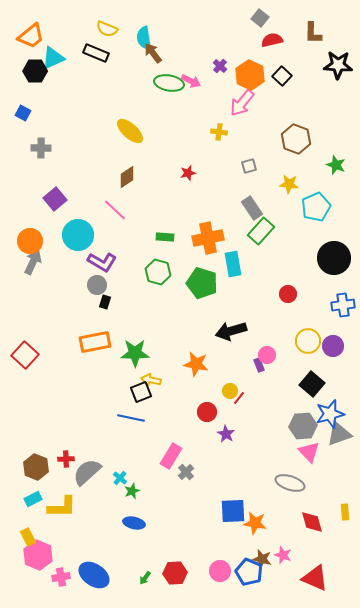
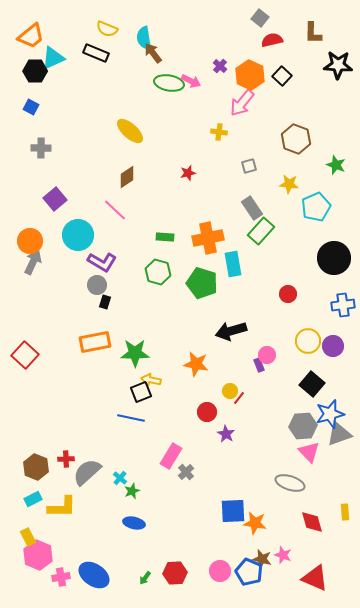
blue square at (23, 113): moved 8 px right, 6 px up
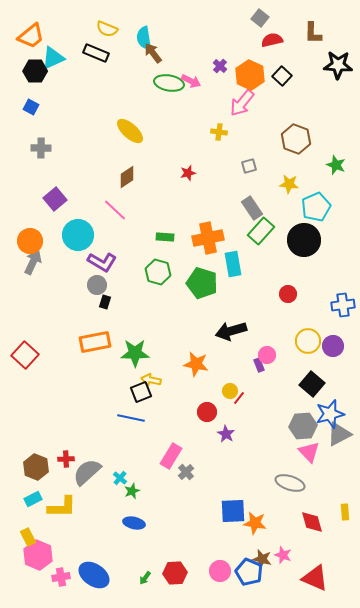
black circle at (334, 258): moved 30 px left, 18 px up
gray triangle at (339, 434): rotated 8 degrees counterclockwise
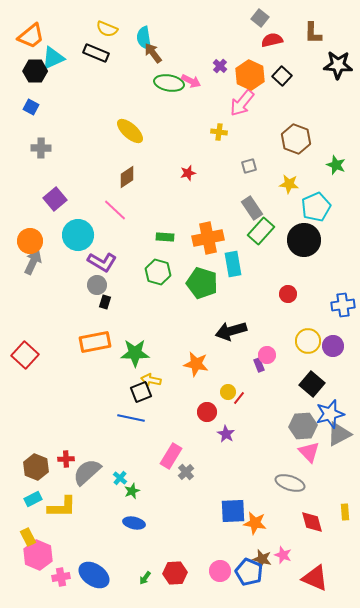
yellow circle at (230, 391): moved 2 px left, 1 px down
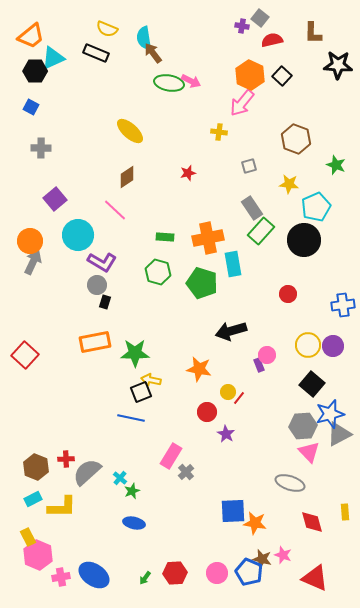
purple cross at (220, 66): moved 22 px right, 40 px up; rotated 32 degrees counterclockwise
yellow circle at (308, 341): moved 4 px down
orange star at (196, 364): moved 3 px right, 5 px down
pink circle at (220, 571): moved 3 px left, 2 px down
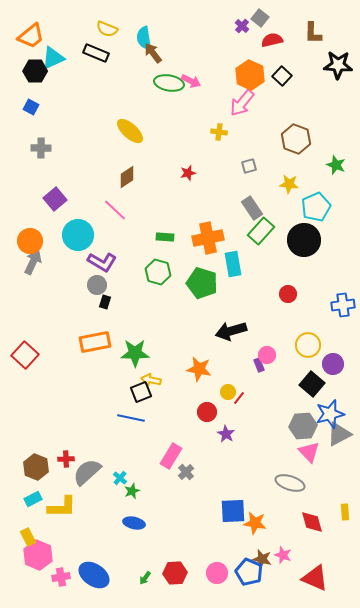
purple cross at (242, 26): rotated 32 degrees clockwise
purple circle at (333, 346): moved 18 px down
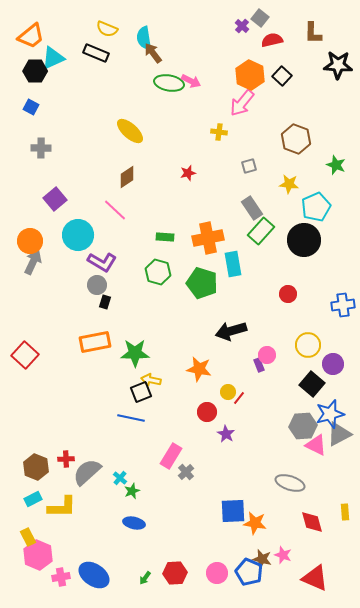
pink triangle at (309, 452): moved 7 px right, 7 px up; rotated 20 degrees counterclockwise
